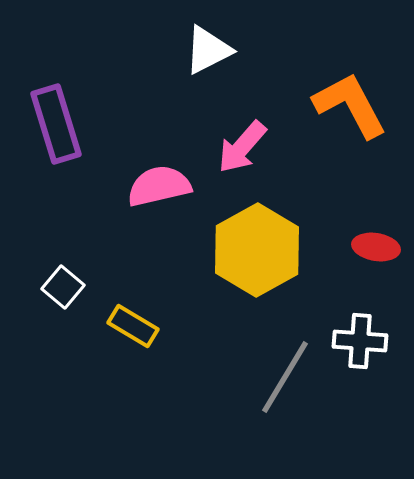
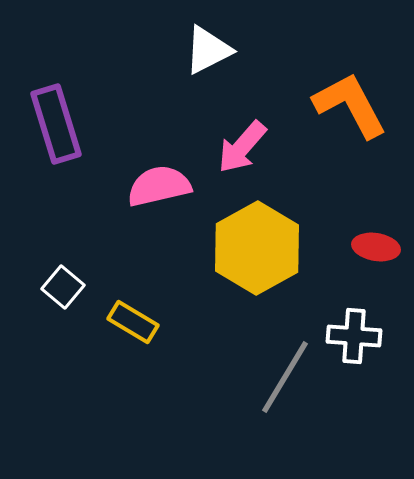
yellow hexagon: moved 2 px up
yellow rectangle: moved 4 px up
white cross: moved 6 px left, 5 px up
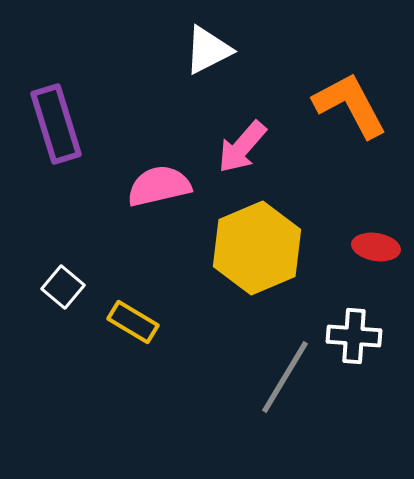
yellow hexagon: rotated 6 degrees clockwise
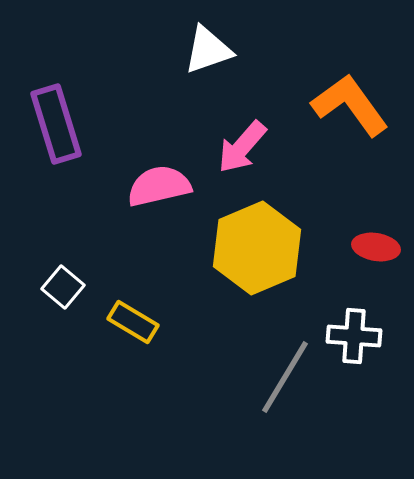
white triangle: rotated 8 degrees clockwise
orange L-shape: rotated 8 degrees counterclockwise
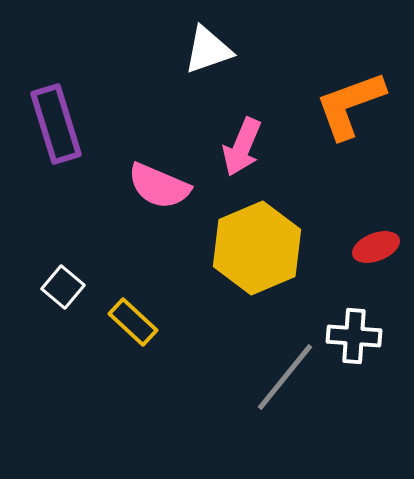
orange L-shape: rotated 74 degrees counterclockwise
pink arrow: rotated 18 degrees counterclockwise
pink semicircle: rotated 144 degrees counterclockwise
red ellipse: rotated 30 degrees counterclockwise
yellow rectangle: rotated 12 degrees clockwise
gray line: rotated 8 degrees clockwise
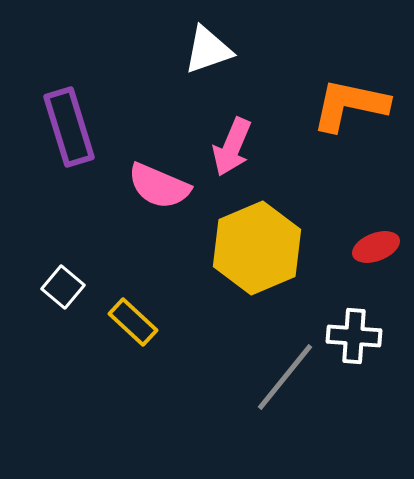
orange L-shape: rotated 32 degrees clockwise
purple rectangle: moved 13 px right, 3 px down
pink arrow: moved 10 px left
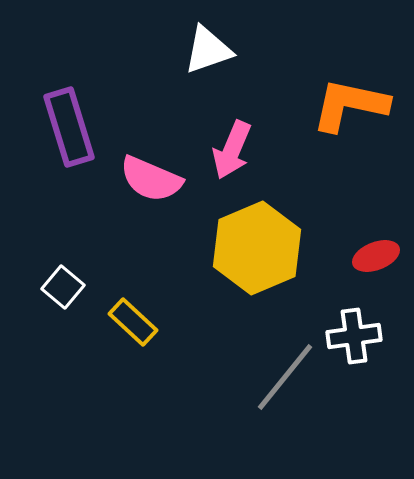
pink arrow: moved 3 px down
pink semicircle: moved 8 px left, 7 px up
red ellipse: moved 9 px down
white cross: rotated 12 degrees counterclockwise
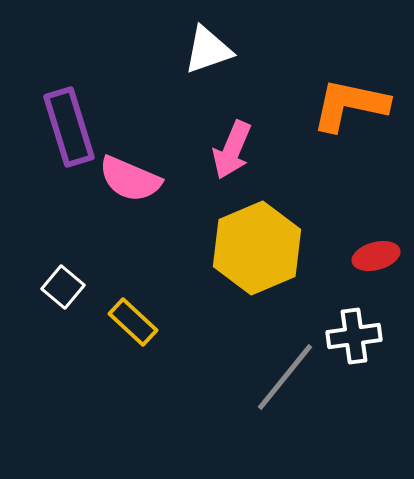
pink semicircle: moved 21 px left
red ellipse: rotated 6 degrees clockwise
